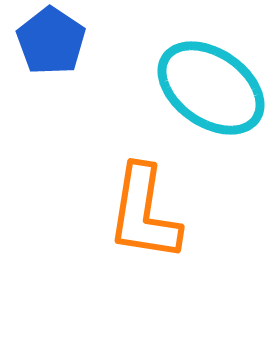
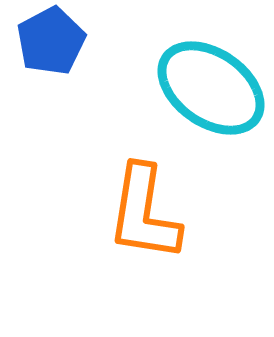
blue pentagon: rotated 10 degrees clockwise
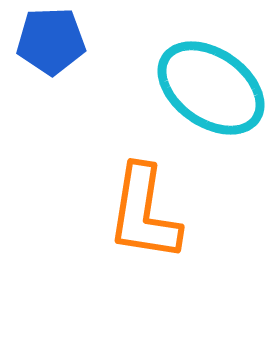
blue pentagon: rotated 26 degrees clockwise
